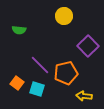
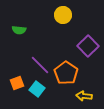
yellow circle: moved 1 px left, 1 px up
orange pentagon: rotated 25 degrees counterclockwise
orange square: rotated 32 degrees clockwise
cyan square: rotated 21 degrees clockwise
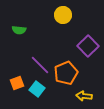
orange pentagon: rotated 15 degrees clockwise
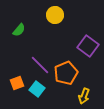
yellow circle: moved 8 px left
green semicircle: rotated 56 degrees counterclockwise
purple square: rotated 10 degrees counterclockwise
yellow arrow: rotated 77 degrees counterclockwise
